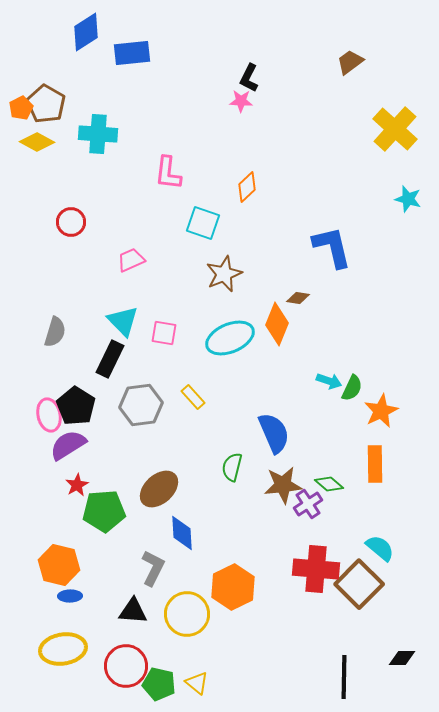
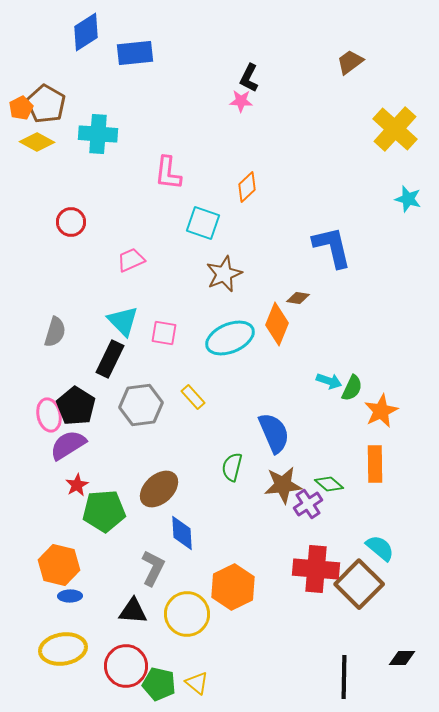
blue rectangle at (132, 53): moved 3 px right
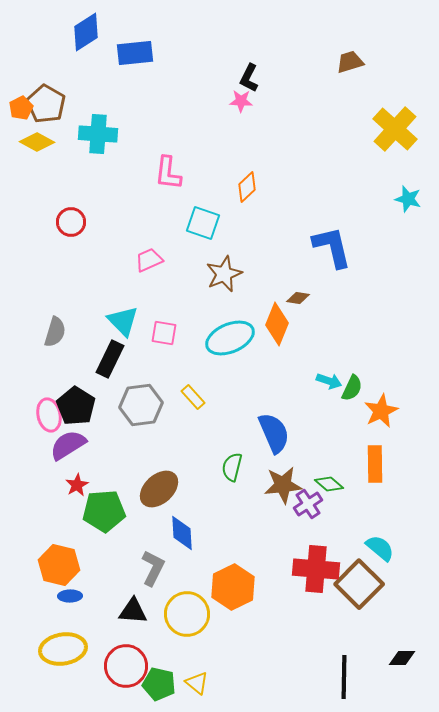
brown trapezoid at (350, 62): rotated 20 degrees clockwise
pink trapezoid at (131, 260): moved 18 px right
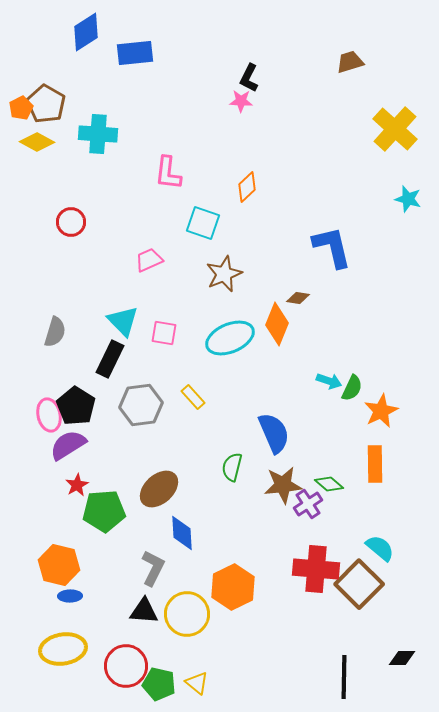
black triangle at (133, 611): moved 11 px right
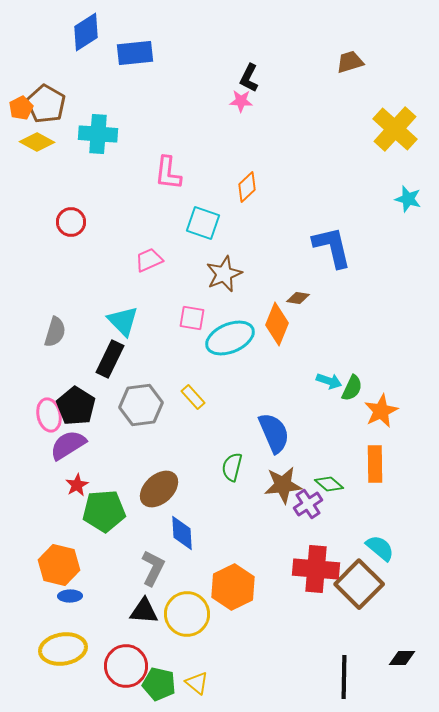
pink square at (164, 333): moved 28 px right, 15 px up
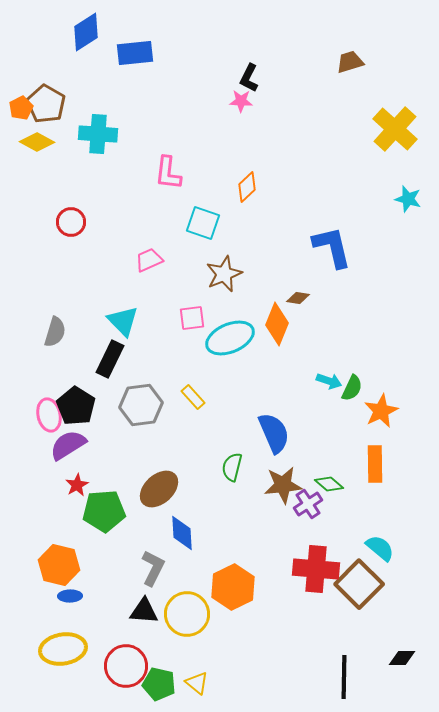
pink square at (192, 318): rotated 16 degrees counterclockwise
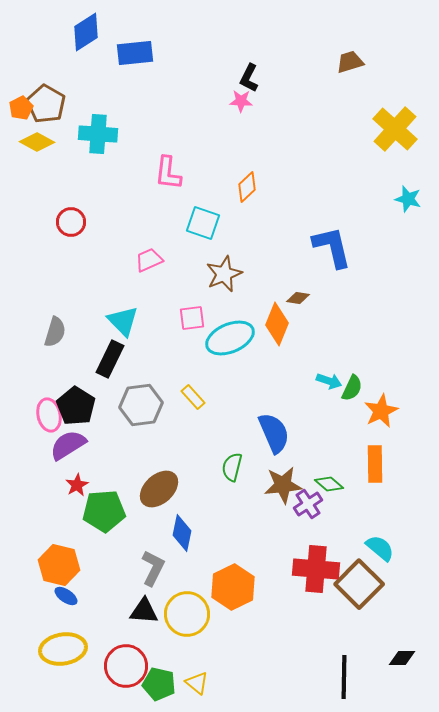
blue diamond at (182, 533): rotated 15 degrees clockwise
blue ellipse at (70, 596): moved 4 px left; rotated 35 degrees clockwise
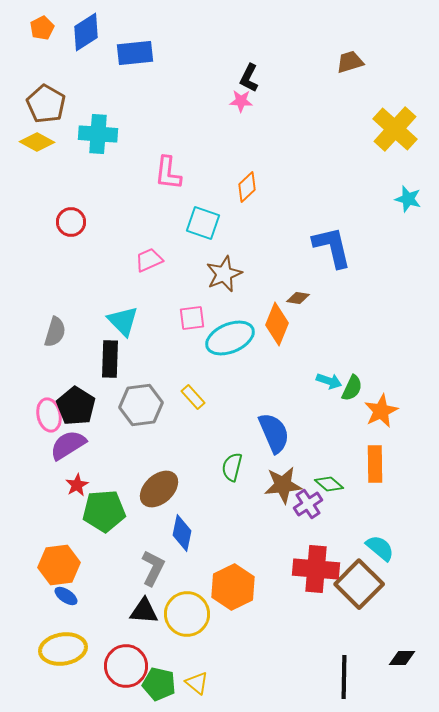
orange pentagon at (21, 108): moved 21 px right, 80 px up
black rectangle at (110, 359): rotated 24 degrees counterclockwise
orange hexagon at (59, 565): rotated 21 degrees counterclockwise
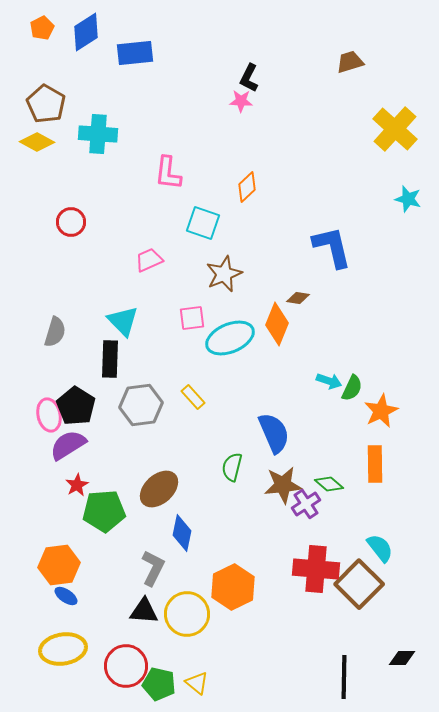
purple cross at (308, 504): moved 2 px left
cyan semicircle at (380, 548): rotated 12 degrees clockwise
